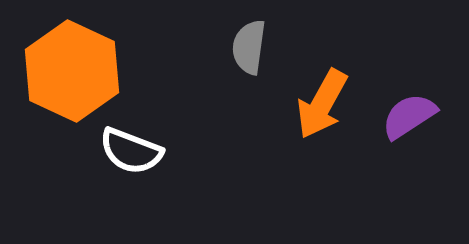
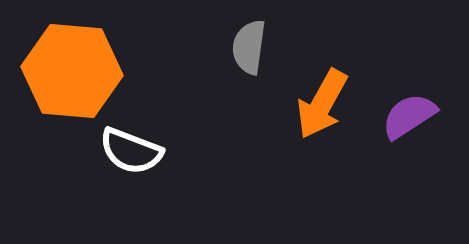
orange hexagon: rotated 20 degrees counterclockwise
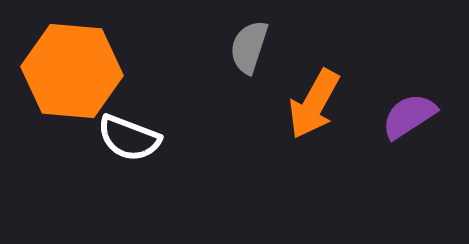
gray semicircle: rotated 10 degrees clockwise
orange arrow: moved 8 px left
white semicircle: moved 2 px left, 13 px up
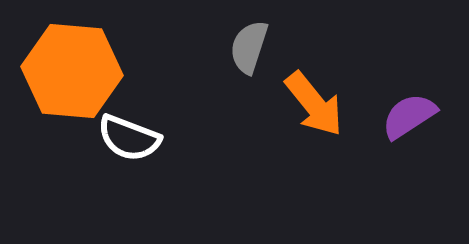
orange arrow: rotated 68 degrees counterclockwise
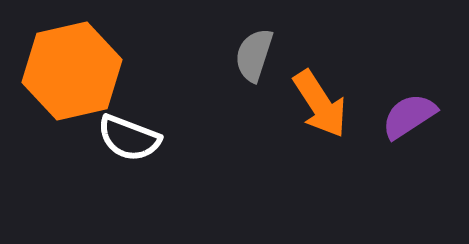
gray semicircle: moved 5 px right, 8 px down
orange hexagon: rotated 18 degrees counterclockwise
orange arrow: moved 6 px right; rotated 6 degrees clockwise
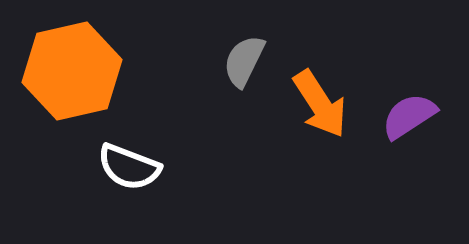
gray semicircle: moved 10 px left, 6 px down; rotated 8 degrees clockwise
white semicircle: moved 29 px down
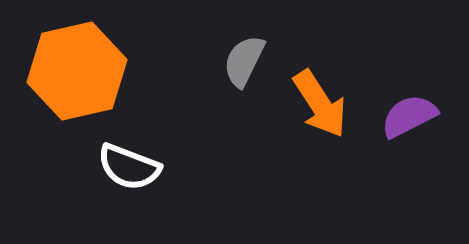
orange hexagon: moved 5 px right
purple semicircle: rotated 6 degrees clockwise
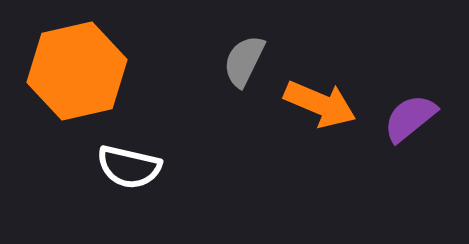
orange arrow: rotated 34 degrees counterclockwise
purple semicircle: moved 1 px right, 2 px down; rotated 12 degrees counterclockwise
white semicircle: rotated 8 degrees counterclockwise
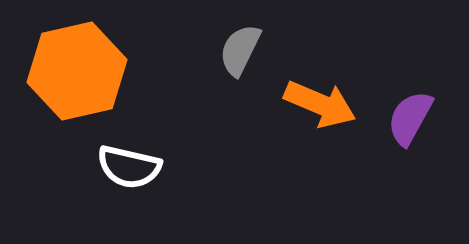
gray semicircle: moved 4 px left, 11 px up
purple semicircle: rotated 22 degrees counterclockwise
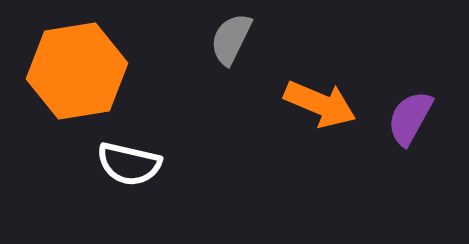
gray semicircle: moved 9 px left, 11 px up
orange hexagon: rotated 4 degrees clockwise
white semicircle: moved 3 px up
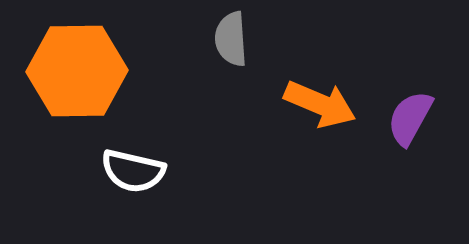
gray semicircle: rotated 30 degrees counterclockwise
orange hexagon: rotated 8 degrees clockwise
white semicircle: moved 4 px right, 7 px down
